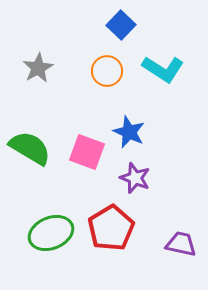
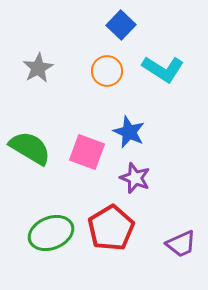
purple trapezoid: rotated 144 degrees clockwise
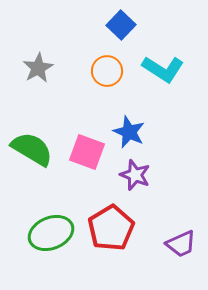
green semicircle: moved 2 px right, 1 px down
purple star: moved 3 px up
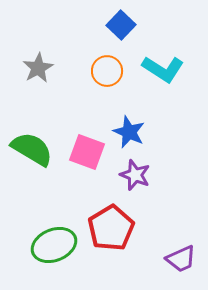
green ellipse: moved 3 px right, 12 px down
purple trapezoid: moved 15 px down
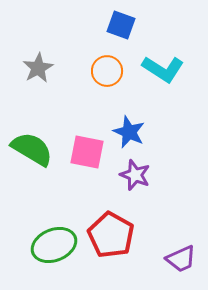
blue square: rotated 24 degrees counterclockwise
pink square: rotated 9 degrees counterclockwise
red pentagon: moved 7 px down; rotated 12 degrees counterclockwise
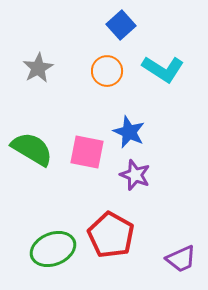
blue square: rotated 28 degrees clockwise
green ellipse: moved 1 px left, 4 px down
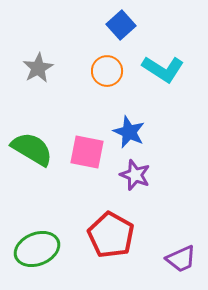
green ellipse: moved 16 px left
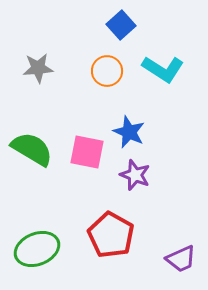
gray star: rotated 24 degrees clockwise
